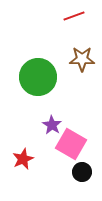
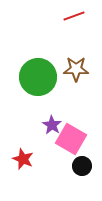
brown star: moved 6 px left, 10 px down
pink square: moved 5 px up
red star: rotated 25 degrees counterclockwise
black circle: moved 6 px up
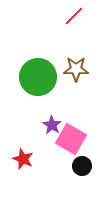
red line: rotated 25 degrees counterclockwise
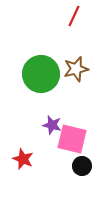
red line: rotated 20 degrees counterclockwise
brown star: rotated 15 degrees counterclockwise
green circle: moved 3 px right, 3 px up
purple star: rotated 18 degrees counterclockwise
pink square: moved 1 px right; rotated 16 degrees counterclockwise
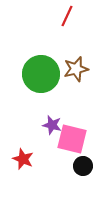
red line: moved 7 px left
black circle: moved 1 px right
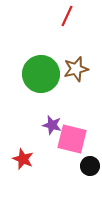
black circle: moved 7 px right
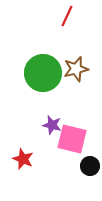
green circle: moved 2 px right, 1 px up
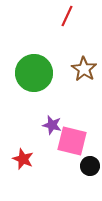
brown star: moved 8 px right; rotated 25 degrees counterclockwise
green circle: moved 9 px left
pink square: moved 2 px down
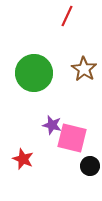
pink square: moved 3 px up
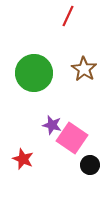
red line: moved 1 px right
pink square: rotated 20 degrees clockwise
black circle: moved 1 px up
